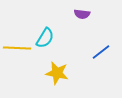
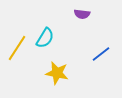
yellow line: rotated 60 degrees counterclockwise
blue line: moved 2 px down
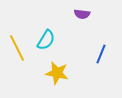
cyan semicircle: moved 1 px right, 2 px down
yellow line: rotated 60 degrees counterclockwise
blue line: rotated 30 degrees counterclockwise
